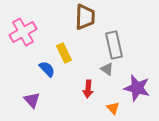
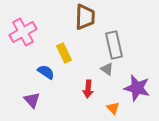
blue semicircle: moved 1 px left, 3 px down; rotated 12 degrees counterclockwise
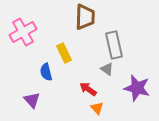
blue semicircle: rotated 138 degrees counterclockwise
red arrow: rotated 120 degrees clockwise
orange triangle: moved 16 px left
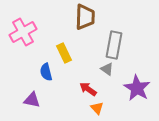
gray rectangle: rotated 24 degrees clockwise
purple star: rotated 16 degrees clockwise
purple triangle: rotated 36 degrees counterclockwise
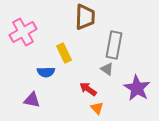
blue semicircle: rotated 78 degrees counterclockwise
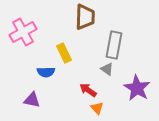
red arrow: moved 1 px down
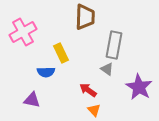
yellow rectangle: moved 3 px left
purple star: moved 2 px right, 1 px up
orange triangle: moved 3 px left, 2 px down
